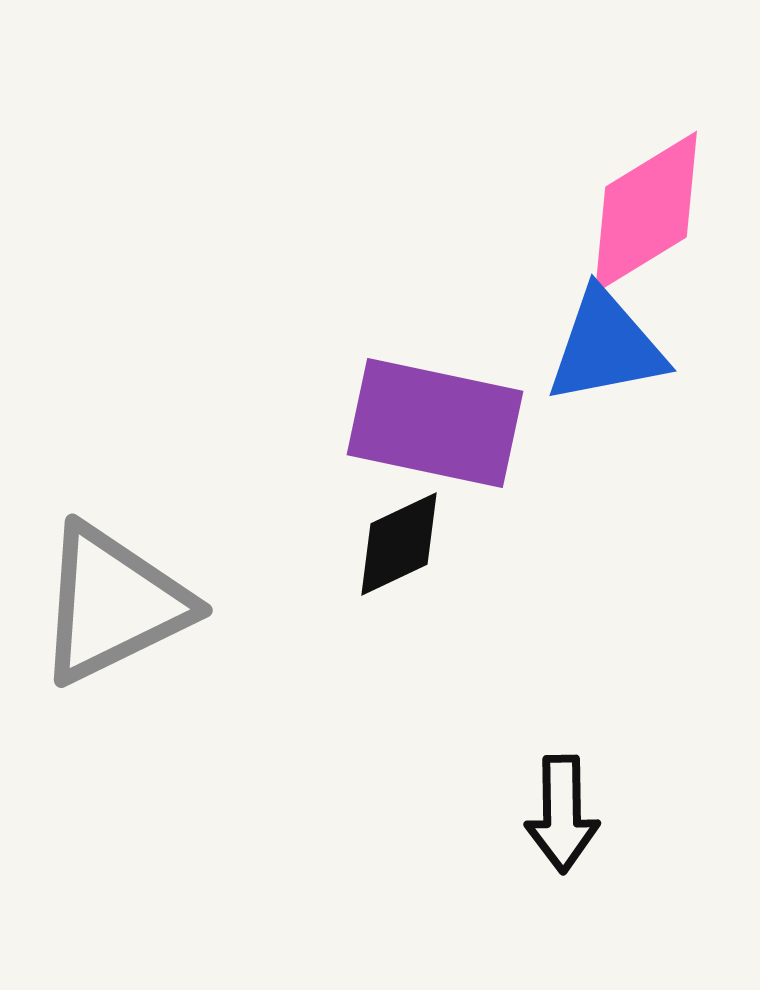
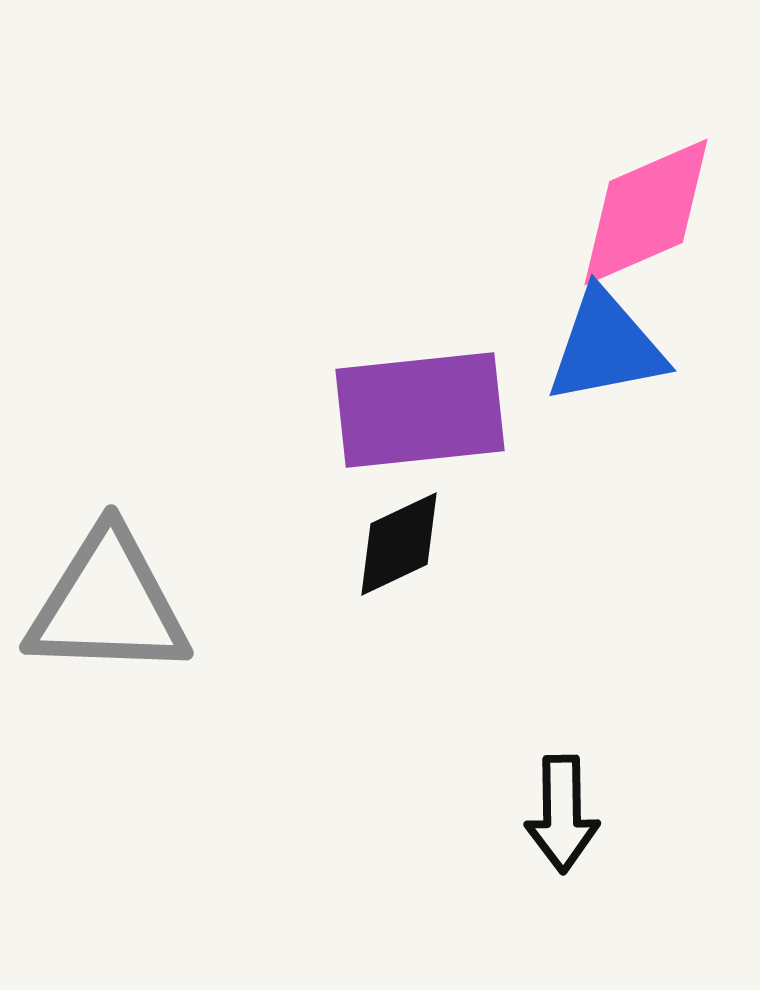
pink diamond: rotated 8 degrees clockwise
purple rectangle: moved 15 px left, 13 px up; rotated 18 degrees counterclockwise
gray triangle: moved 5 px left; rotated 28 degrees clockwise
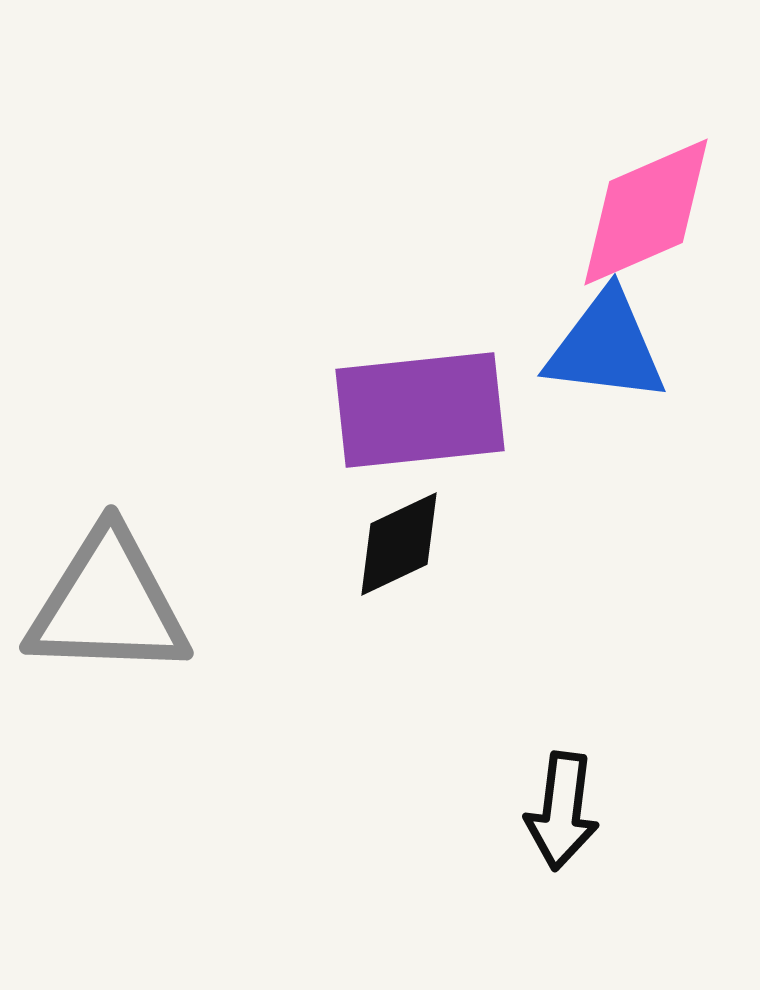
blue triangle: rotated 18 degrees clockwise
black arrow: moved 3 px up; rotated 8 degrees clockwise
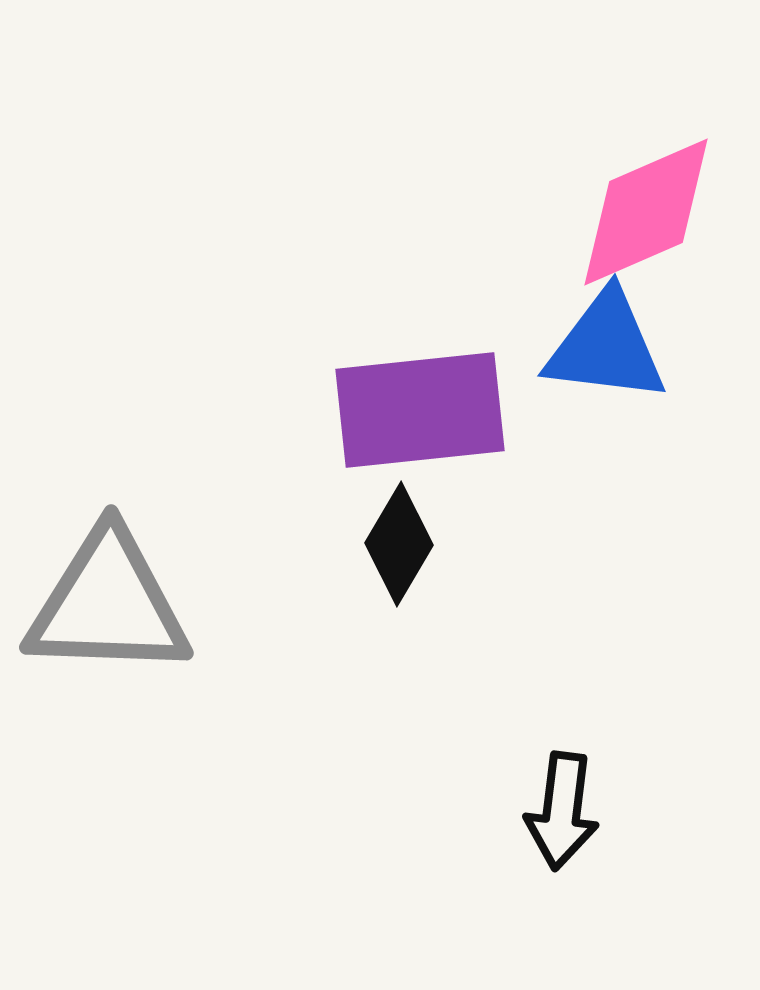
black diamond: rotated 34 degrees counterclockwise
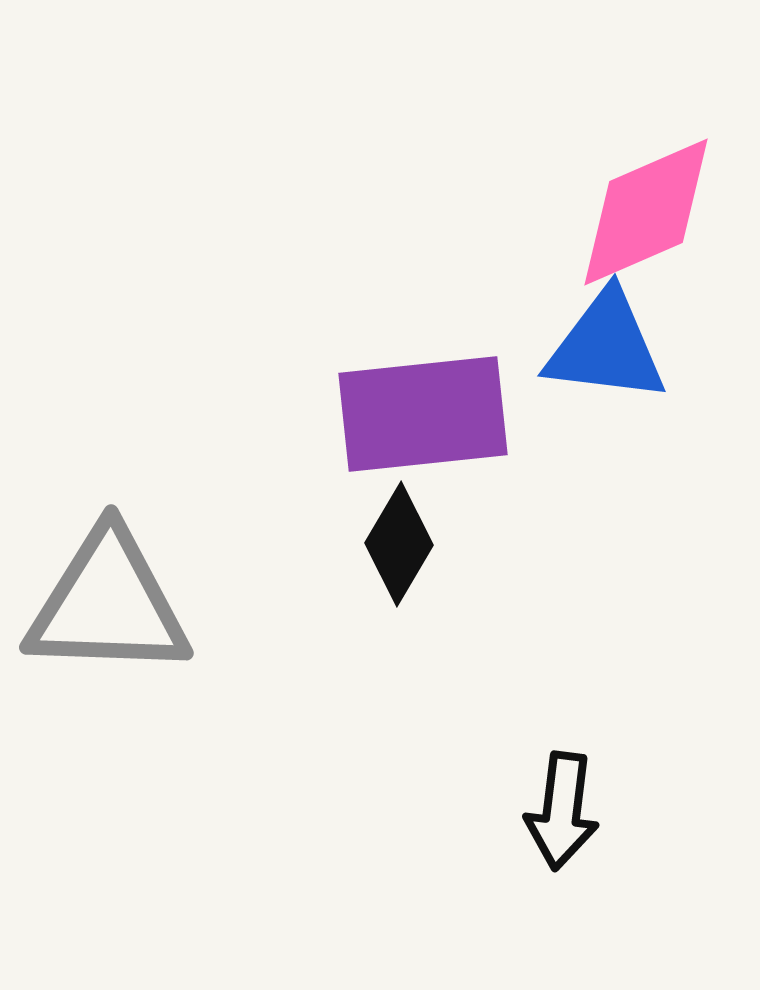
purple rectangle: moved 3 px right, 4 px down
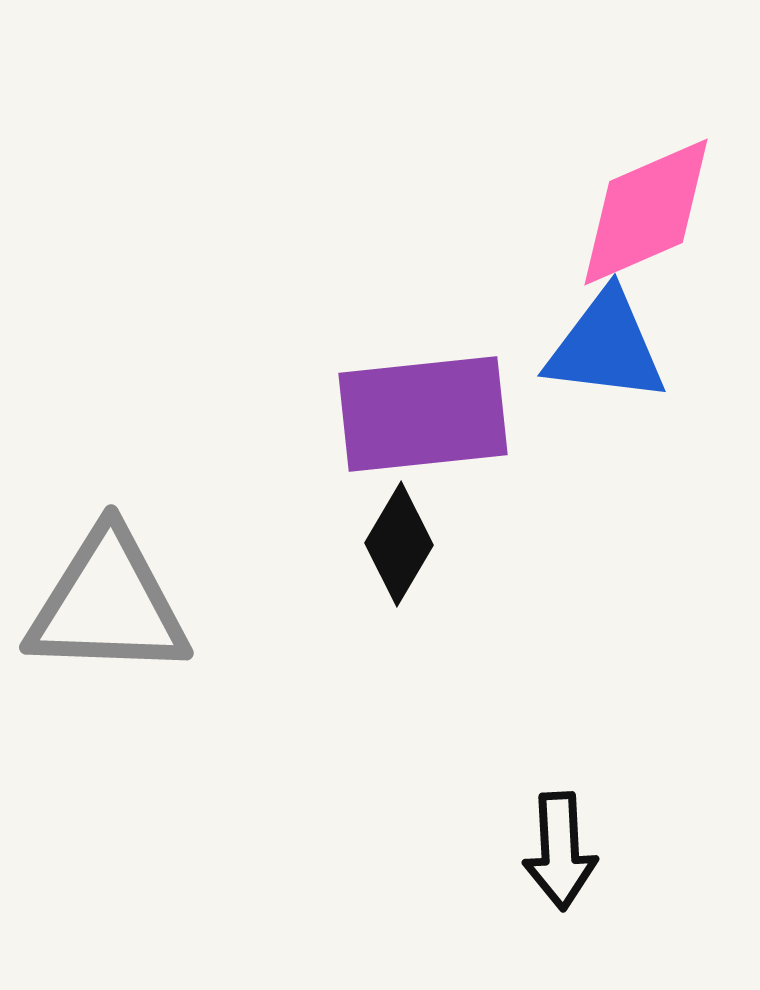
black arrow: moved 2 px left, 40 px down; rotated 10 degrees counterclockwise
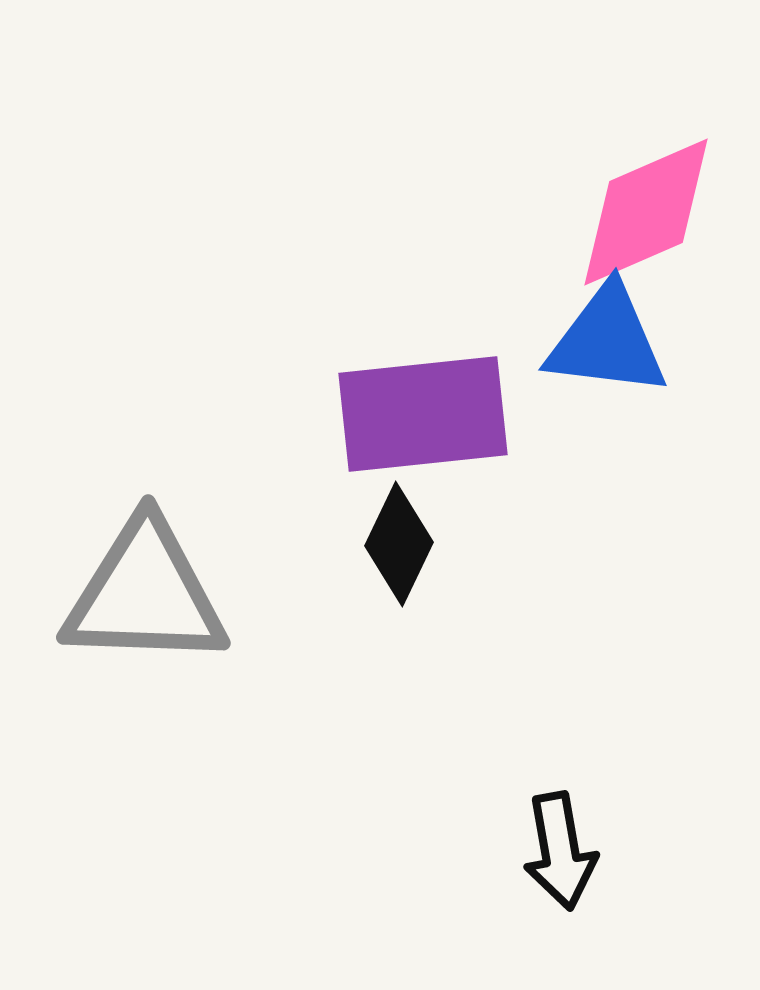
blue triangle: moved 1 px right, 6 px up
black diamond: rotated 5 degrees counterclockwise
gray triangle: moved 37 px right, 10 px up
black arrow: rotated 7 degrees counterclockwise
